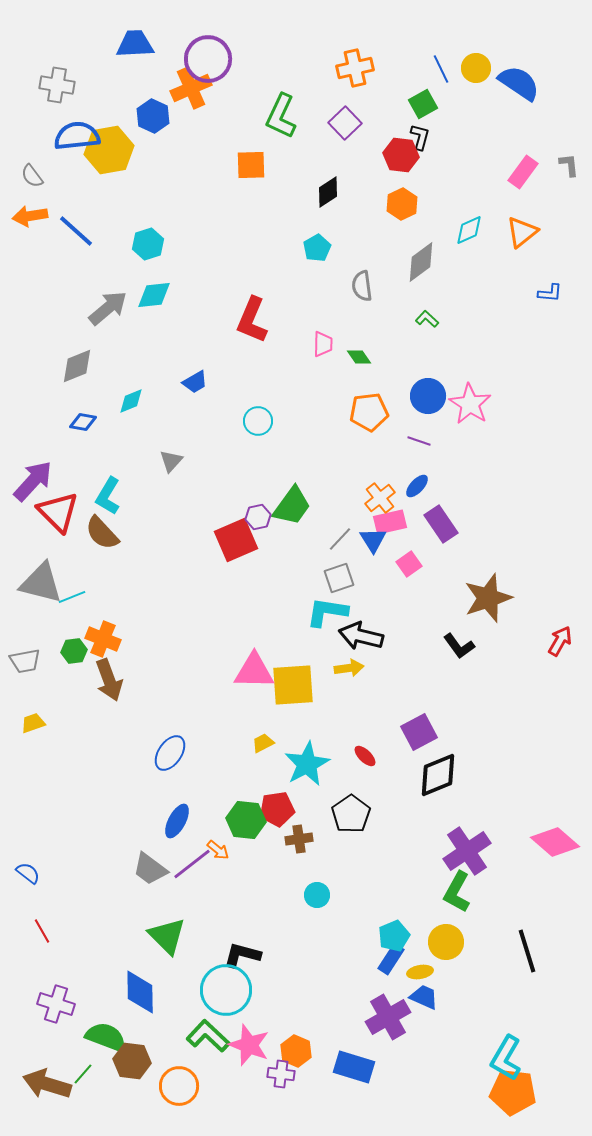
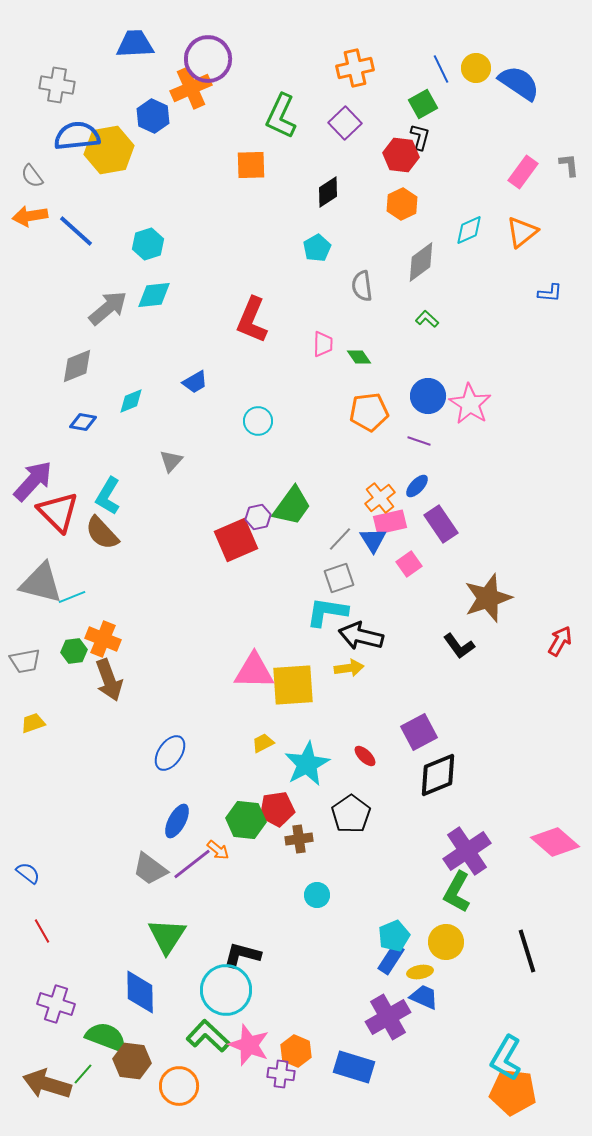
green triangle at (167, 936): rotated 18 degrees clockwise
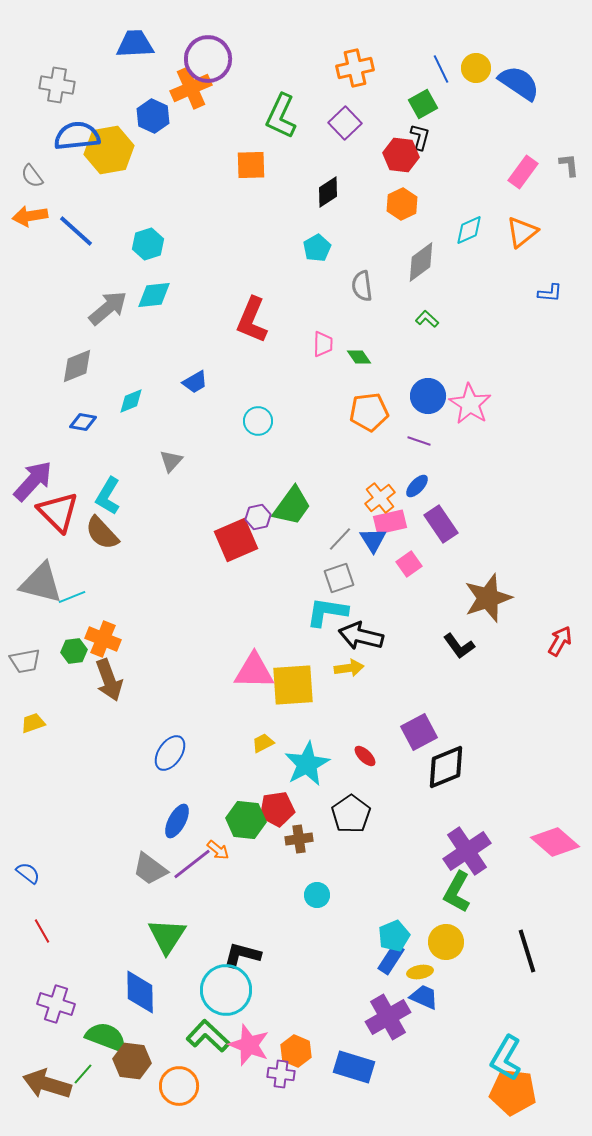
black diamond at (438, 775): moved 8 px right, 8 px up
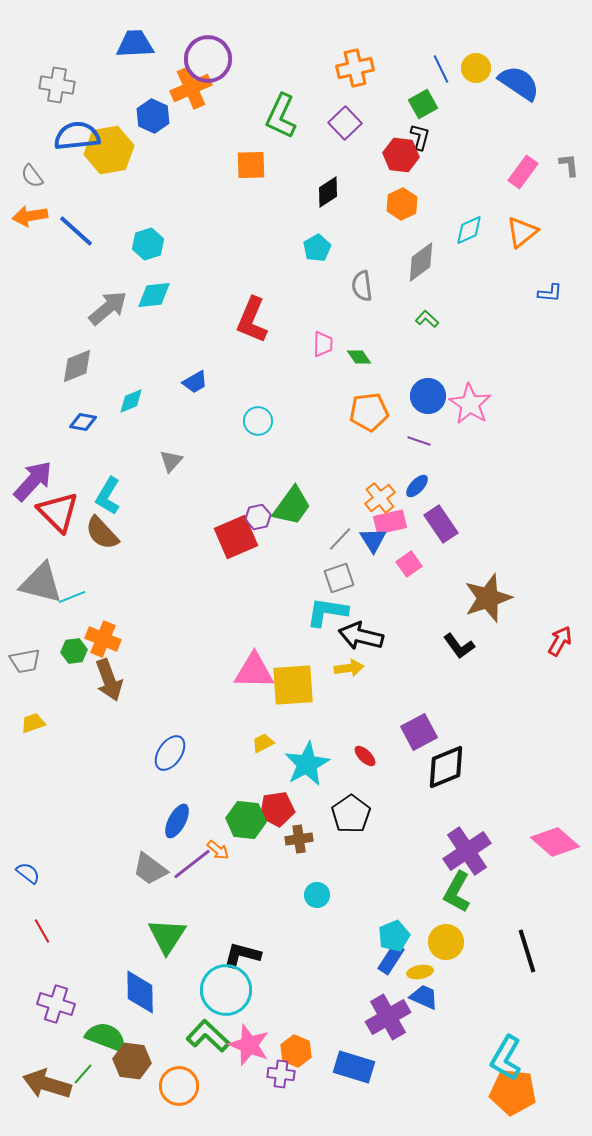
red square at (236, 540): moved 3 px up
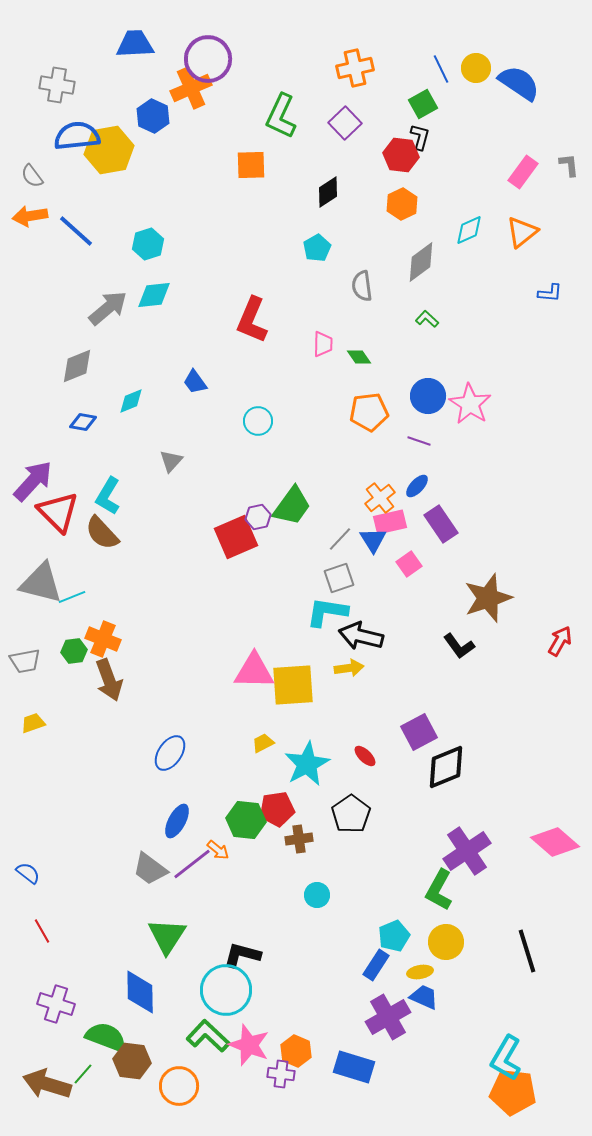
blue trapezoid at (195, 382): rotated 84 degrees clockwise
green L-shape at (457, 892): moved 18 px left, 2 px up
blue rectangle at (391, 959): moved 15 px left, 6 px down
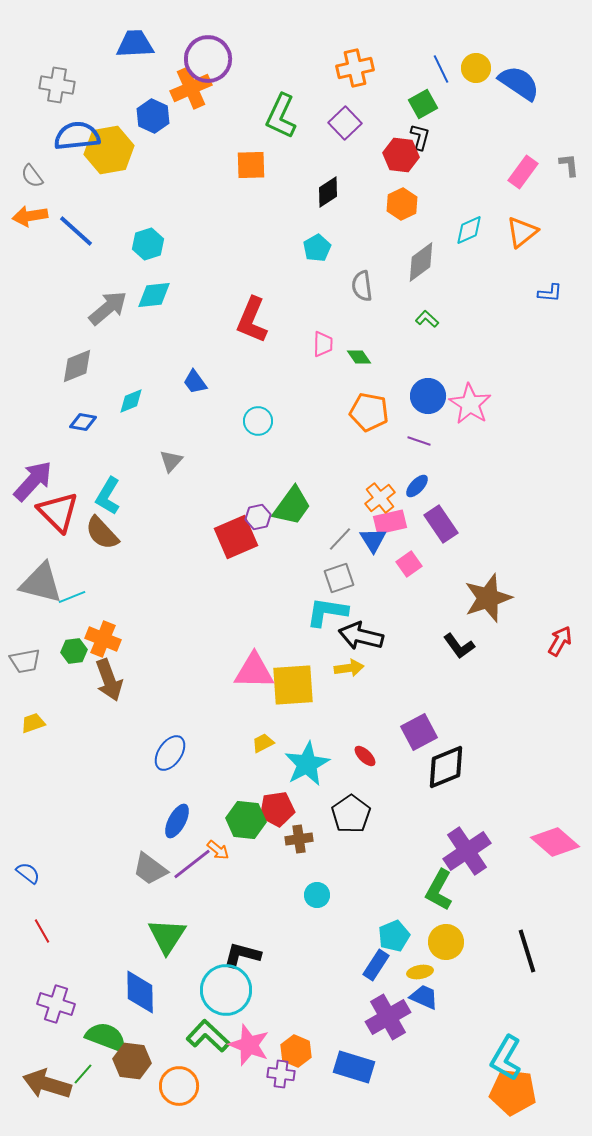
orange pentagon at (369, 412): rotated 18 degrees clockwise
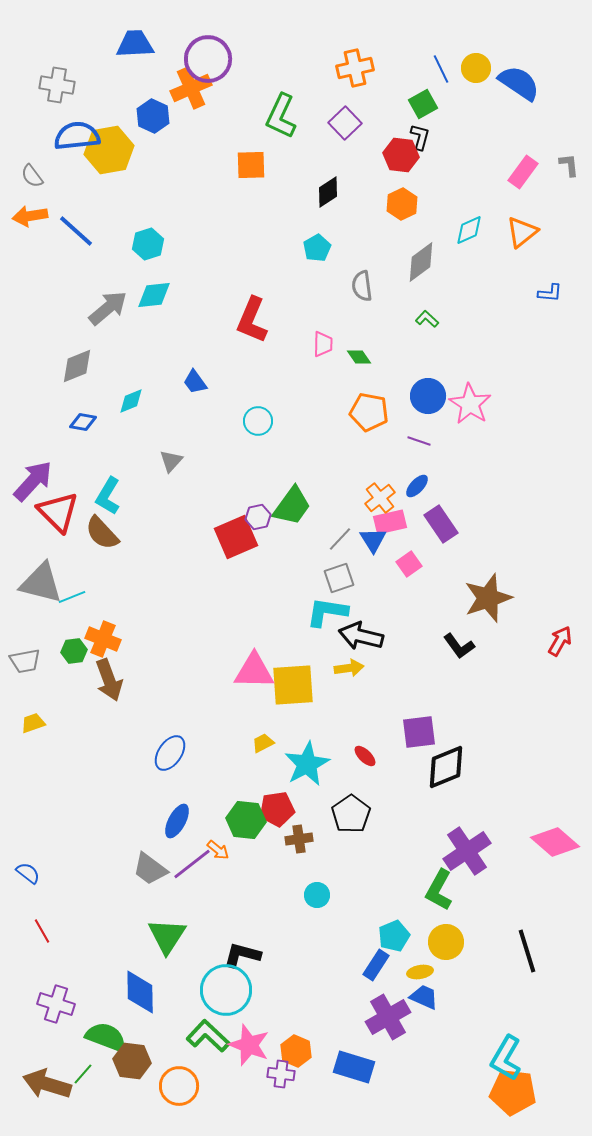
purple square at (419, 732): rotated 21 degrees clockwise
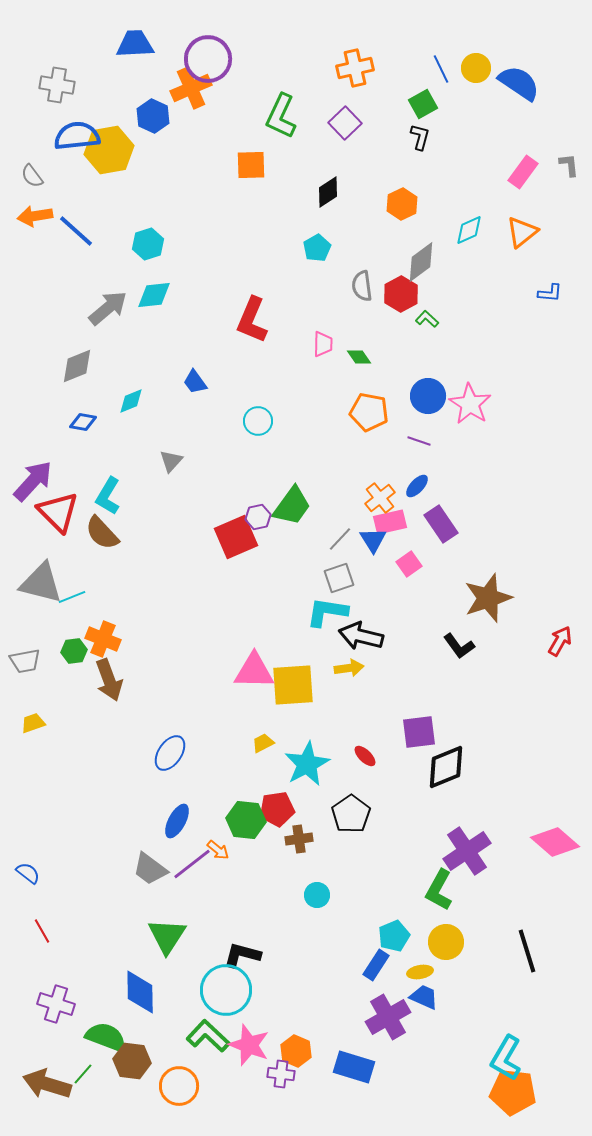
red hexagon at (401, 155): moved 139 px down; rotated 24 degrees clockwise
orange arrow at (30, 216): moved 5 px right
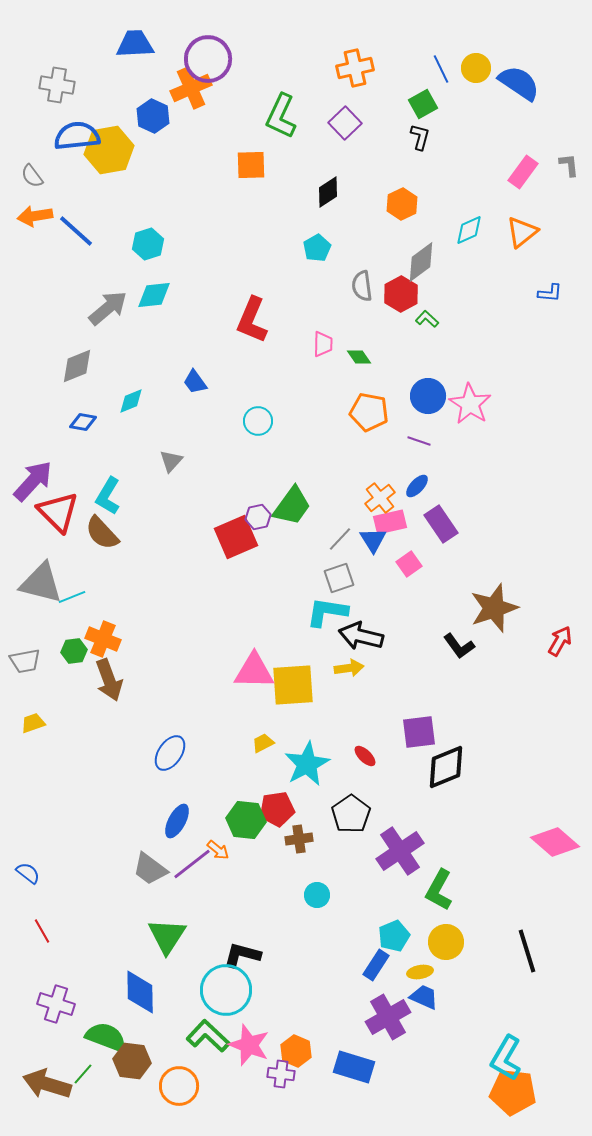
brown star at (488, 598): moved 6 px right, 10 px down
purple cross at (467, 851): moved 67 px left
